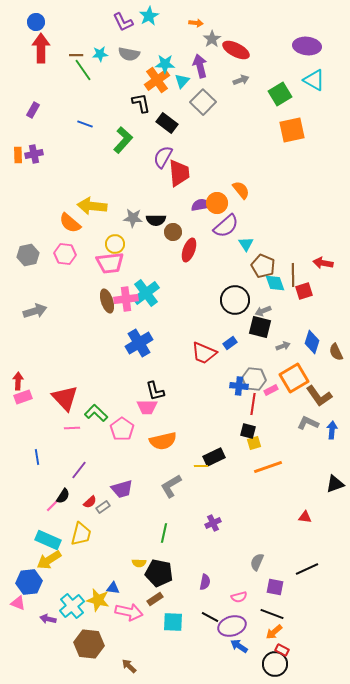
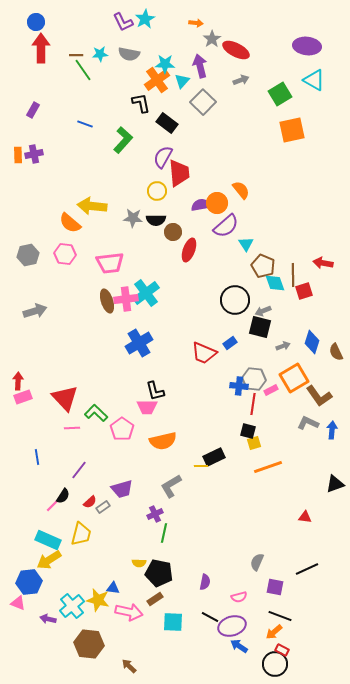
cyan star at (149, 16): moved 4 px left, 3 px down
yellow circle at (115, 244): moved 42 px right, 53 px up
purple cross at (213, 523): moved 58 px left, 9 px up
black line at (272, 614): moved 8 px right, 2 px down
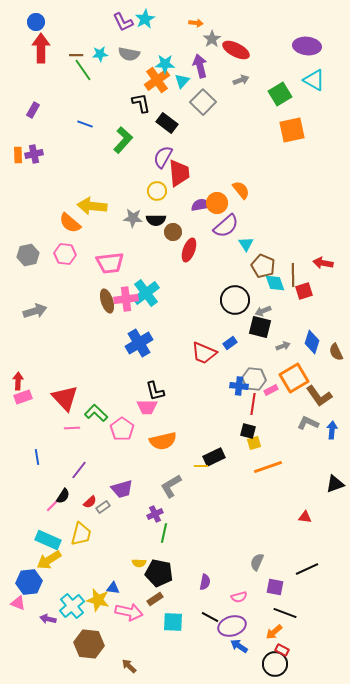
black line at (280, 616): moved 5 px right, 3 px up
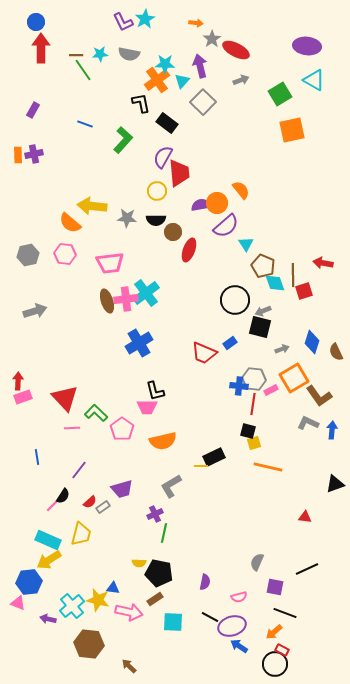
gray star at (133, 218): moved 6 px left
gray arrow at (283, 346): moved 1 px left, 3 px down
orange line at (268, 467): rotated 32 degrees clockwise
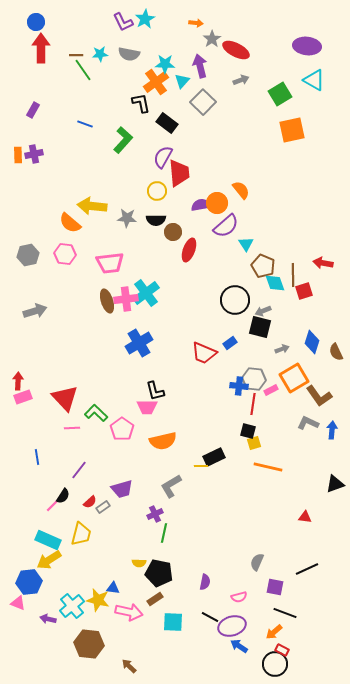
orange cross at (157, 80): moved 1 px left, 2 px down
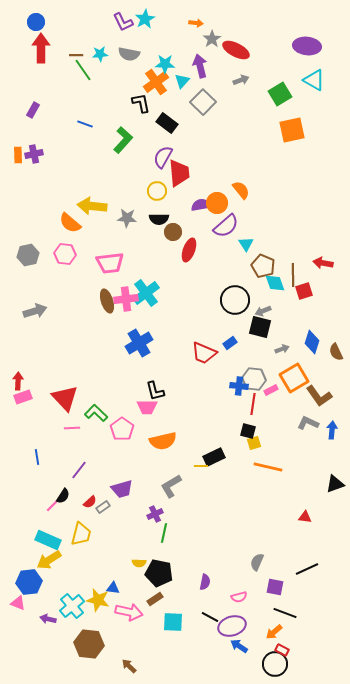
black semicircle at (156, 220): moved 3 px right, 1 px up
